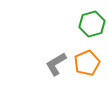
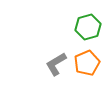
green hexagon: moved 4 px left, 3 px down
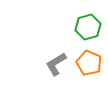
orange pentagon: moved 2 px right; rotated 25 degrees counterclockwise
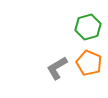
gray L-shape: moved 1 px right, 4 px down
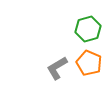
green hexagon: moved 2 px down
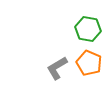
green hexagon: rotated 25 degrees clockwise
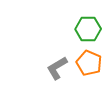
green hexagon: rotated 10 degrees counterclockwise
